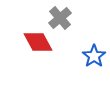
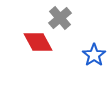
blue star: moved 1 px up
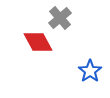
blue star: moved 4 px left, 16 px down
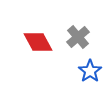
gray cross: moved 18 px right, 19 px down
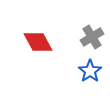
gray cross: moved 14 px right; rotated 10 degrees clockwise
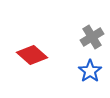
red diamond: moved 6 px left, 13 px down; rotated 20 degrees counterclockwise
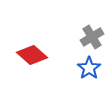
blue star: moved 1 px left, 3 px up
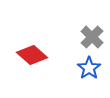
gray cross: rotated 15 degrees counterclockwise
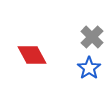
red diamond: rotated 20 degrees clockwise
